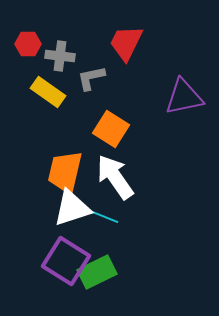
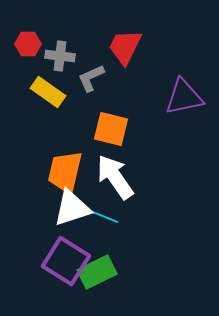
red trapezoid: moved 1 px left, 4 px down
gray L-shape: rotated 12 degrees counterclockwise
orange square: rotated 18 degrees counterclockwise
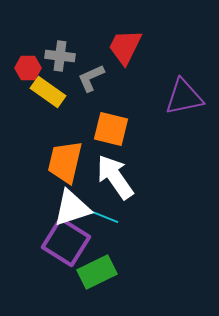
red hexagon: moved 24 px down
orange trapezoid: moved 10 px up
purple square: moved 19 px up
